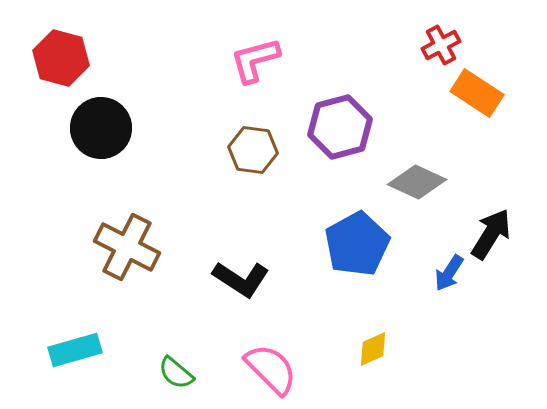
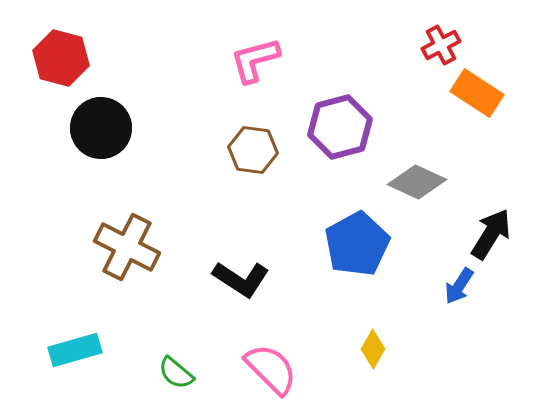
blue arrow: moved 10 px right, 13 px down
yellow diamond: rotated 36 degrees counterclockwise
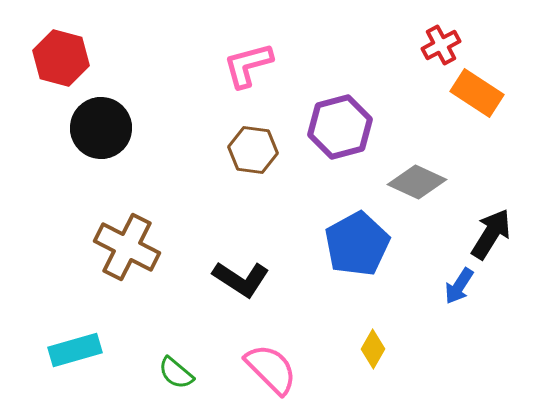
pink L-shape: moved 7 px left, 5 px down
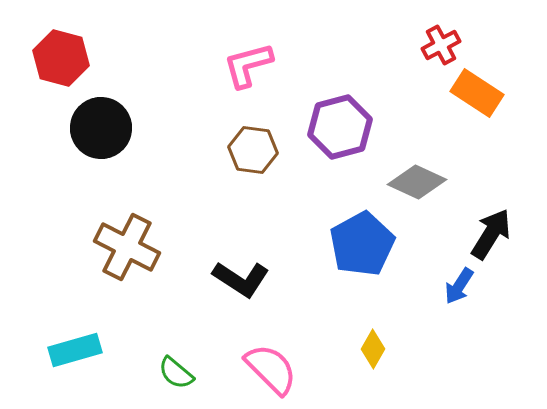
blue pentagon: moved 5 px right
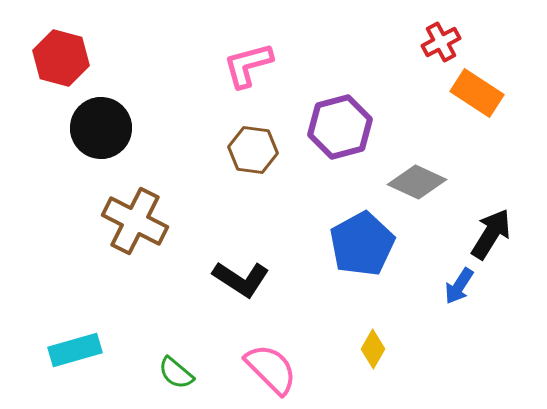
red cross: moved 3 px up
brown cross: moved 8 px right, 26 px up
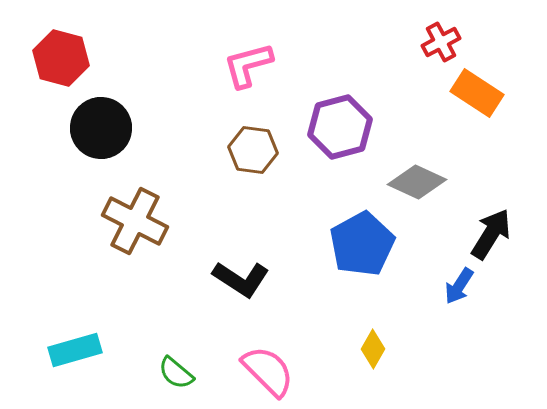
pink semicircle: moved 3 px left, 2 px down
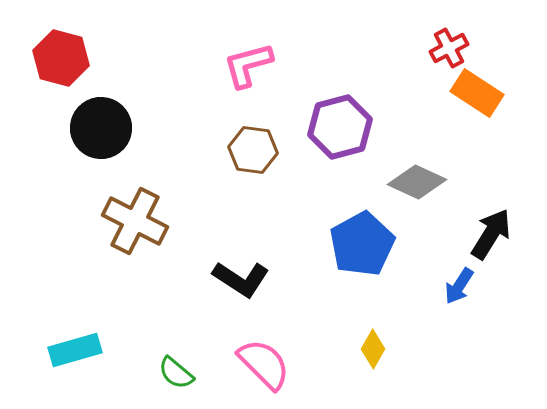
red cross: moved 8 px right, 6 px down
pink semicircle: moved 4 px left, 7 px up
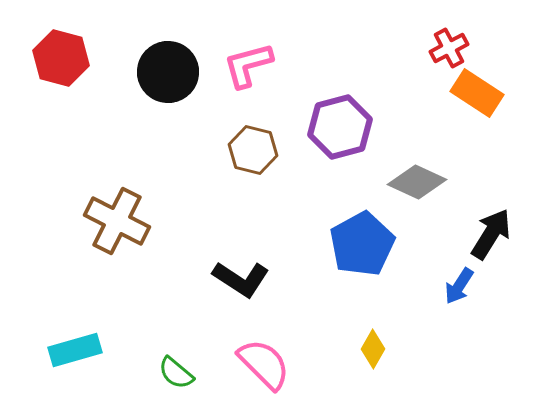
black circle: moved 67 px right, 56 px up
brown hexagon: rotated 6 degrees clockwise
brown cross: moved 18 px left
